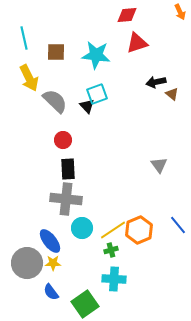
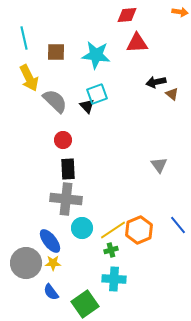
orange arrow: rotated 56 degrees counterclockwise
red triangle: rotated 15 degrees clockwise
gray circle: moved 1 px left
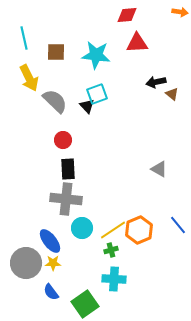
gray triangle: moved 4 px down; rotated 24 degrees counterclockwise
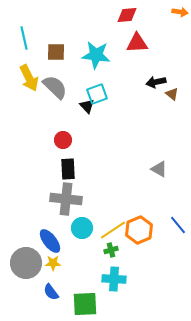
gray semicircle: moved 14 px up
green square: rotated 32 degrees clockwise
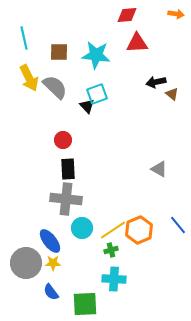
orange arrow: moved 4 px left, 2 px down
brown square: moved 3 px right
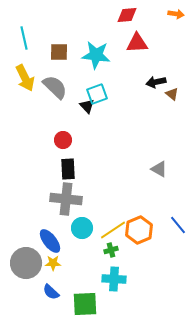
yellow arrow: moved 4 px left
blue semicircle: rotated 12 degrees counterclockwise
